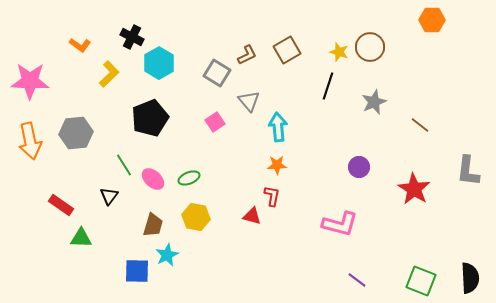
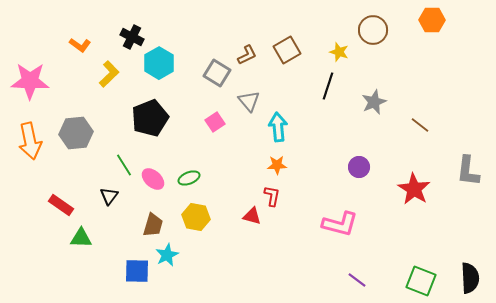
brown circle: moved 3 px right, 17 px up
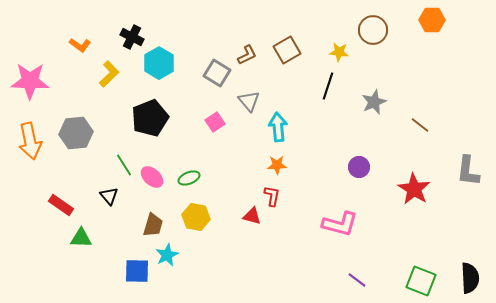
yellow star: rotated 12 degrees counterclockwise
pink ellipse: moved 1 px left, 2 px up
black triangle: rotated 18 degrees counterclockwise
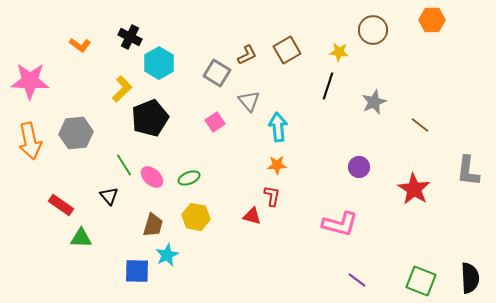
black cross: moved 2 px left
yellow L-shape: moved 13 px right, 15 px down
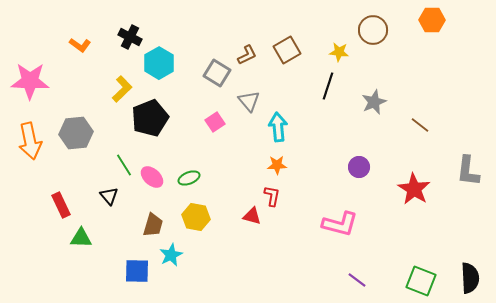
red rectangle: rotated 30 degrees clockwise
cyan star: moved 4 px right
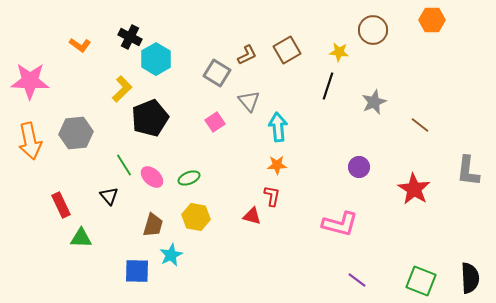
cyan hexagon: moved 3 px left, 4 px up
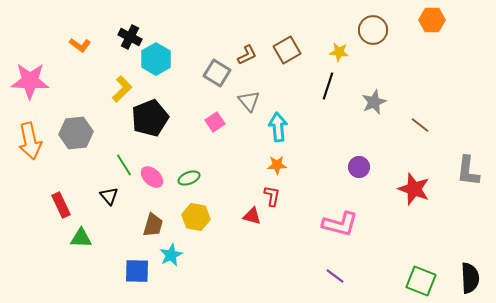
red star: rotated 12 degrees counterclockwise
purple line: moved 22 px left, 4 px up
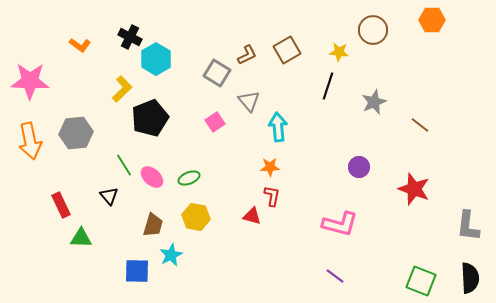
orange star: moved 7 px left, 2 px down
gray L-shape: moved 55 px down
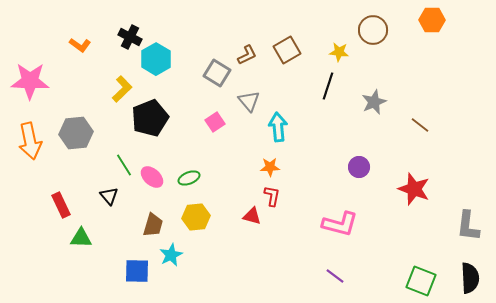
yellow hexagon: rotated 16 degrees counterclockwise
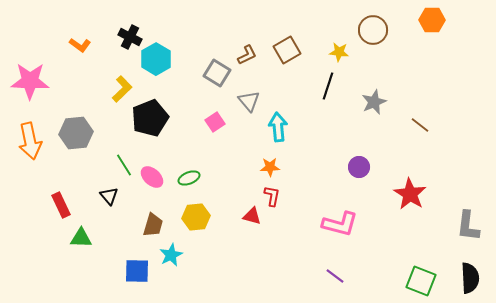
red star: moved 4 px left, 5 px down; rotated 12 degrees clockwise
